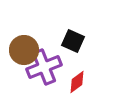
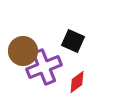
brown circle: moved 1 px left, 1 px down
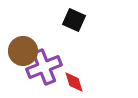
black square: moved 1 px right, 21 px up
red diamond: moved 3 px left; rotated 70 degrees counterclockwise
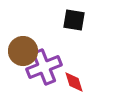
black square: rotated 15 degrees counterclockwise
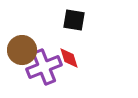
brown circle: moved 1 px left, 1 px up
red diamond: moved 5 px left, 24 px up
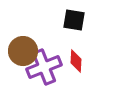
brown circle: moved 1 px right, 1 px down
red diamond: moved 7 px right, 3 px down; rotated 20 degrees clockwise
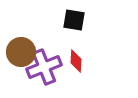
brown circle: moved 2 px left, 1 px down
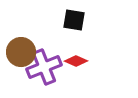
red diamond: rotated 70 degrees counterclockwise
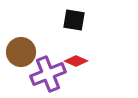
purple cross: moved 4 px right, 7 px down
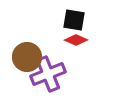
brown circle: moved 6 px right, 5 px down
red diamond: moved 21 px up
